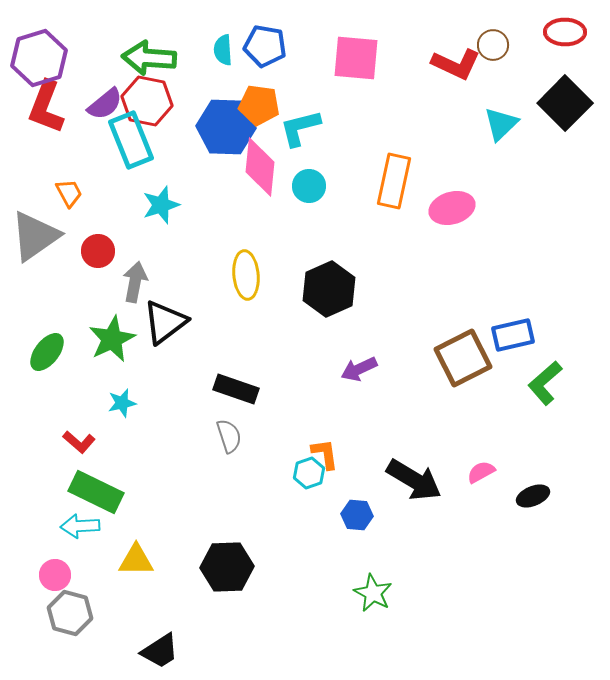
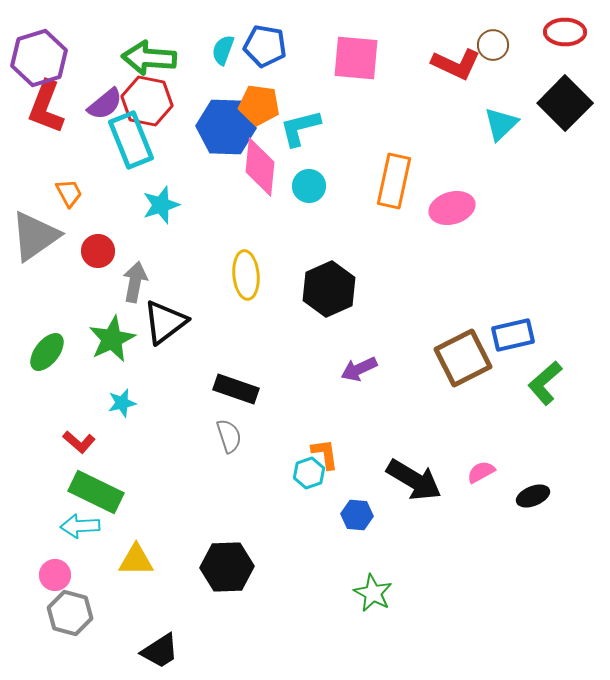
cyan semicircle at (223, 50): rotated 24 degrees clockwise
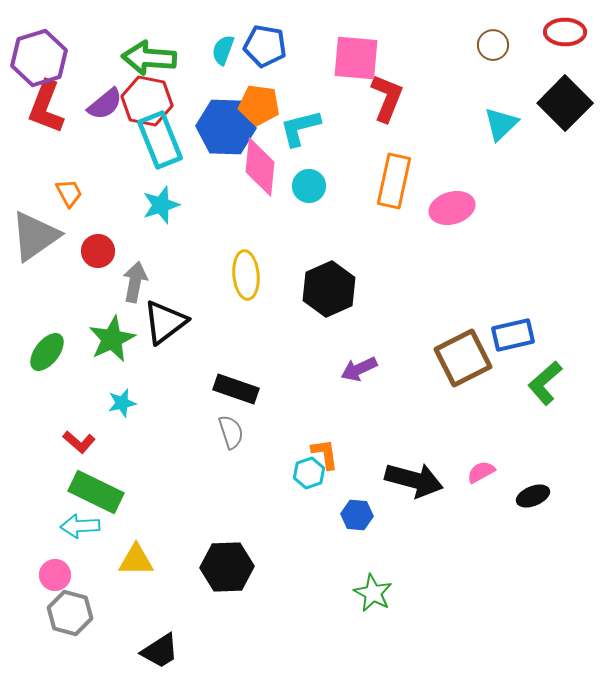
red L-shape at (456, 64): moved 69 px left, 34 px down; rotated 93 degrees counterclockwise
cyan rectangle at (131, 140): moved 29 px right
gray semicircle at (229, 436): moved 2 px right, 4 px up
black arrow at (414, 480): rotated 16 degrees counterclockwise
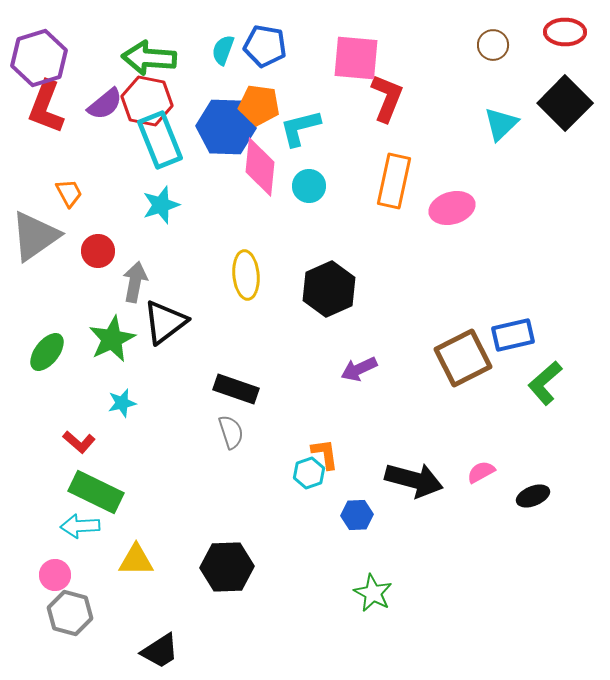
blue hexagon at (357, 515): rotated 8 degrees counterclockwise
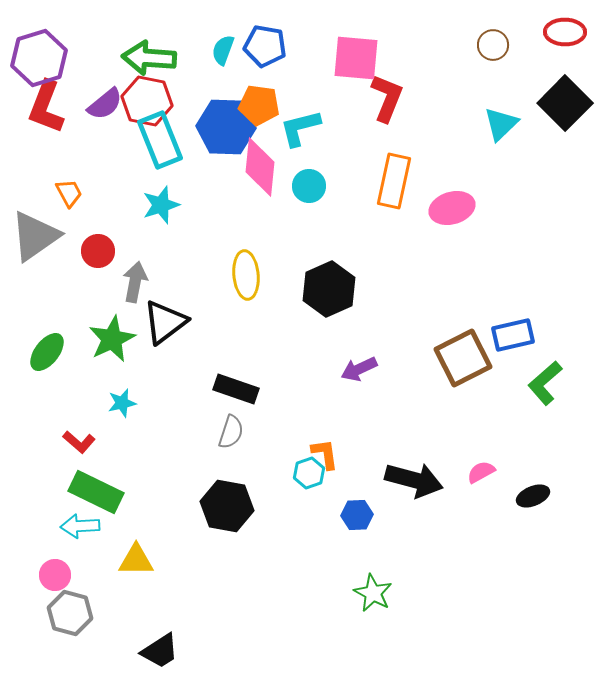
gray semicircle at (231, 432): rotated 36 degrees clockwise
black hexagon at (227, 567): moved 61 px up; rotated 12 degrees clockwise
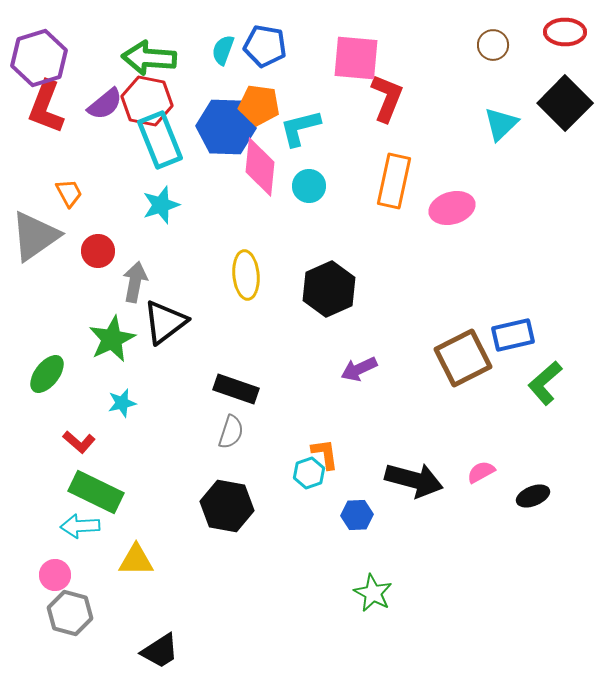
green ellipse at (47, 352): moved 22 px down
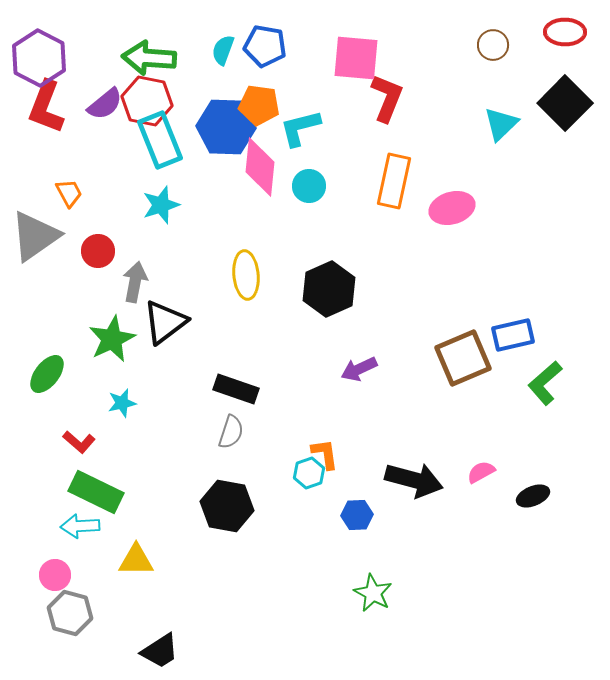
purple hexagon at (39, 58): rotated 16 degrees counterclockwise
brown square at (463, 358): rotated 4 degrees clockwise
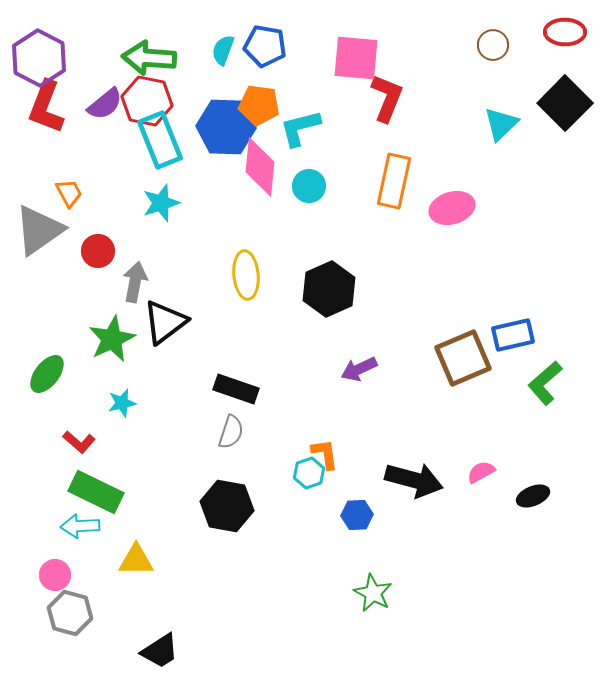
cyan star at (161, 205): moved 2 px up
gray triangle at (35, 236): moved 4 px right, 6 px up
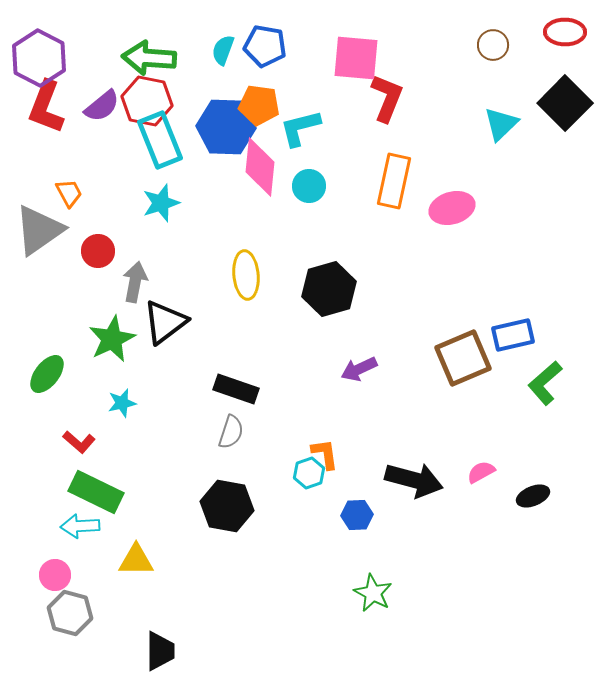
purple semicircle at (105, 104): moved 3 px left, 2 px down
black hexagon at (329, 289): rotated 8 degrees clockwise
black trapezoid at (160, 651): rotated 57 degrees counterclockwise
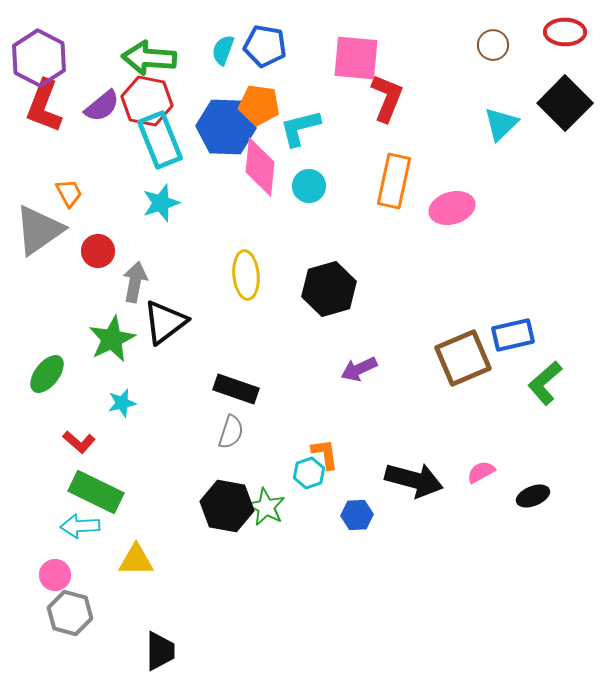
red L-shape at (46, 107): moved 2 px left, 1 px up
green star at (373, 593): moved 107 px left, 86 px up
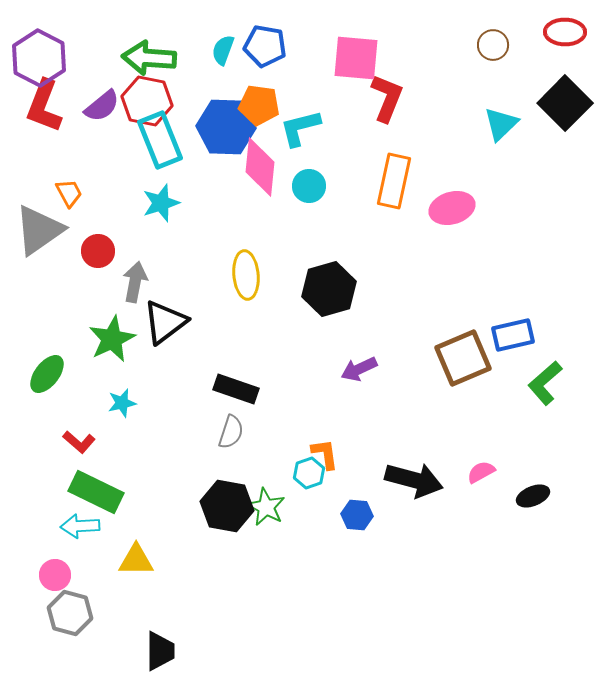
blue hexagon at (357, 515): rotated 8 degrees clockwise
